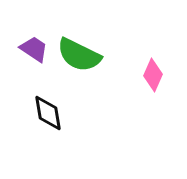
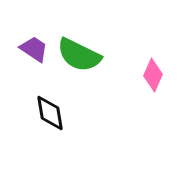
black diamond: moved 2 px right
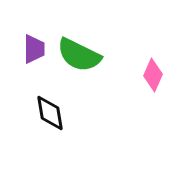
purple trapezoid: rotated 56 degrees clockwise
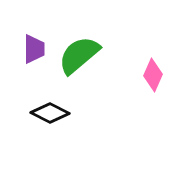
green semicircle: rotated 114 degrees clockwise
black diamond: rotated 54 degrees counterclockwise
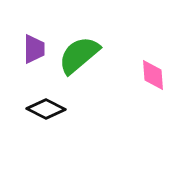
pink diamond: rotated 28 degrees counterclockwise
black diamond: moved 4 px left, 4 px up
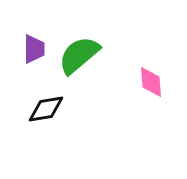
pink diamond: moved 2 px left, 7 px down
black diamond: rotated 36 degrees counterclockwise
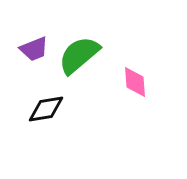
purple trapezoid: rotated 68 degrees clockwise
pink diamond: moved 16 px left
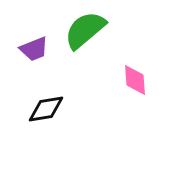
green semicircle: moved 6 px right, 25 px up
pink diamond: moved 2 px up
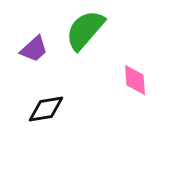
green semicircle: rotated 9 degrees counterclockwise
purple trapezoid: rotated 20 degrees counterclockwise
